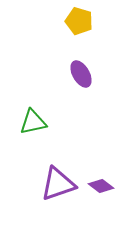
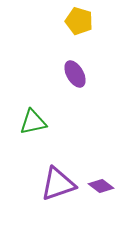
purple ellipse: moved 6 px left
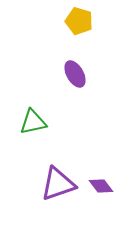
purple diamond: rotated 15 degrees clockwise
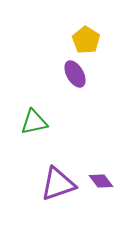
yellow pentagon: moved 7 px right, 19 px down; rotated 16 degrees clockwise
green triangle: moved 1 px right
purple diamond: moved 5 px up
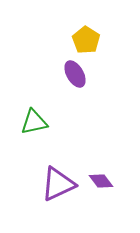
purple triangle: rotated 6 degrees counterclockwise
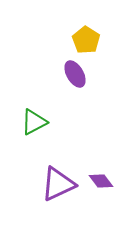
green triangle: rotated 16 degrees counterclockwise
